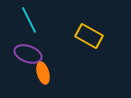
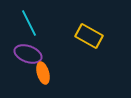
cyan line: moved 3 px down
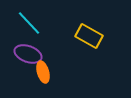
cyan line: rotated 16 degrees counterclockwise
orange ellipse: moved 1 px up
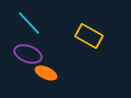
orange ellipse: moved 3 px right, 1 px down; rotated 50 degrees counterclockwise
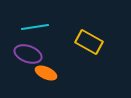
cyan line: moved 6 px right, 4 px down; rotated 56 degrees counterclockwise
yellow rectangle: moved 6 px down
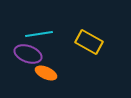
cyan line: moved 4 px right, 7 px down
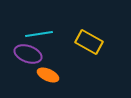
orange ellipse: moved 2 px right, 2 px down
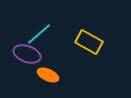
cyan line: rotated 32 degrees counterclockwise
purple ellipse: moved 1 px left
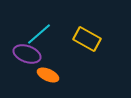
yellow rectangle: moved 2 px left, 3 px up
